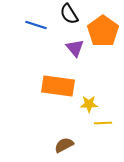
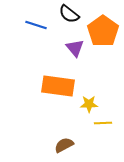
black semicircle: rotated 20 degrees counterclockwise
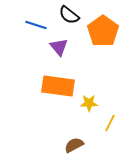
black semicircle: moved 1 px down
purple triangle: moved 16 px left, 1 px up
yellow star: moved 1 px up
yellow line: moved 7 px right; rotated 60 degrees counterclockwise
brown semicircle: moved 10 px right
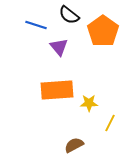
orange rectangle: moved 1 px left, 4 px down; rotated 12 degrees counterclockwise
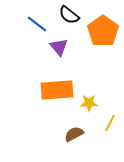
blue line: moved 1 px right, 1 px up; rotated 20 degrees clockwise
brown semicircle: moved 11 px up
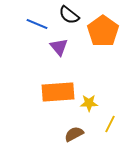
blue line: rotated 15 degrees counterclockwise
orange rectangle: moved 1 px right, 2 px down
yellow line: moved 1 px down
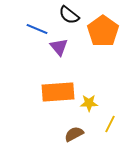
blue line: moved 5 px down
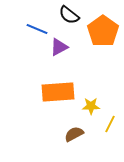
purple triangle: rotated 42 degrees clockwise
yellow star: moved 2 px right, 3 px down
